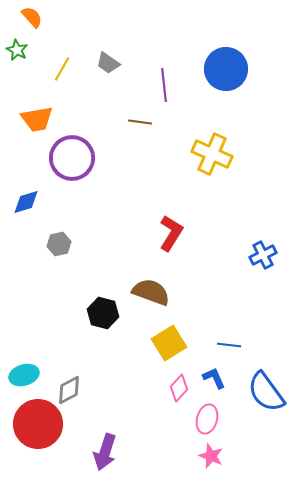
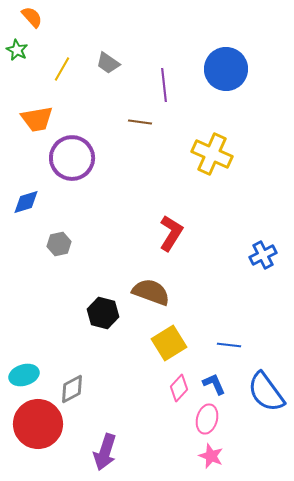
blue L-shape: moved 6 px down
gray diamond: moved 3 px right, 1 px up
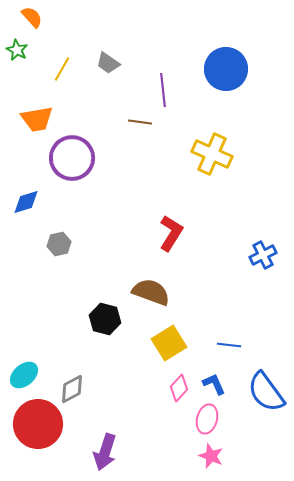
purple line: moved 1 px left, 5 px down
black hexagon: moved 2 px right, 6 px down
cyan ellipse: rotated 24 degrees counterclockwise
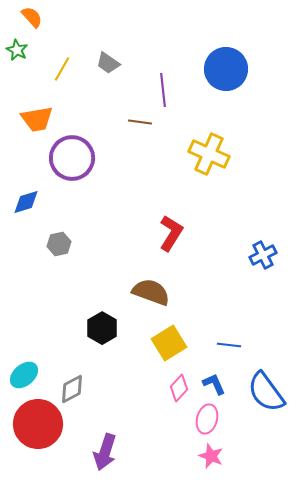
yellow cross: moved 3 px left
black hexagon: moved 3 px left, 9 px down; rotated 16 degrees clockwise
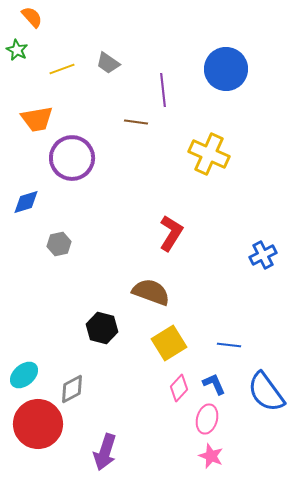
yellow line: rotated 40 degrees clockwise
brown line: moved 4 px left
black hexagon: rotated 16 degrees counterclockwise
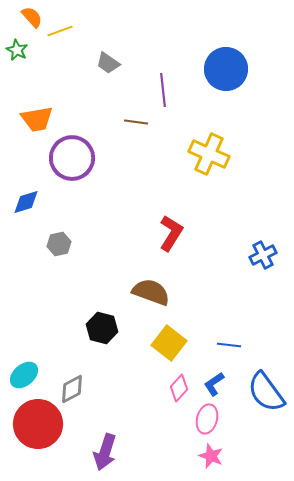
yellow line: moved 2 px left, 38 px up
yellow square: rotated 20 degrees counterclockwise
blue L-shape: rotated 100 degrees counterclockwise
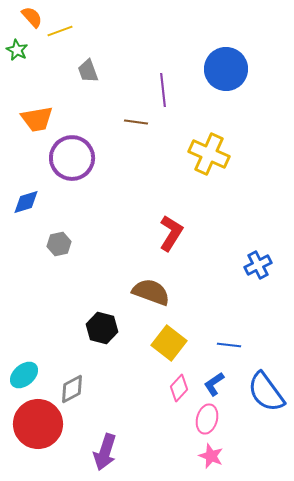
gray trapezoid: moved 20 px left, 8 px down; rotated 35 degrees clockwise
blue cross: moved 5 px left, 10 px down
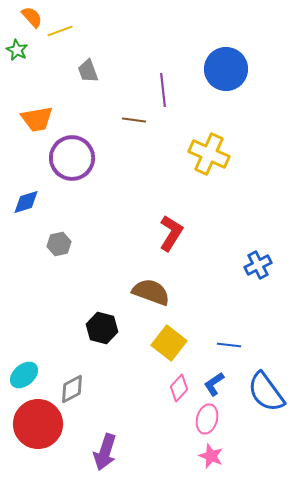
brown line: moved 2 px left, 2 px up
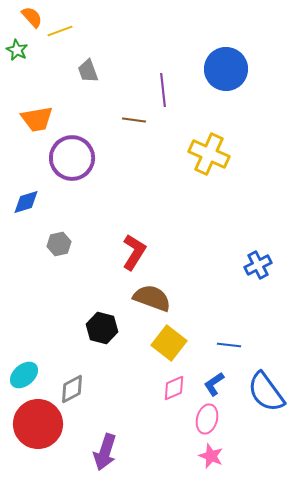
red L-shape: moved 37 px left, 19 px down
brown semicircle: moved 1 px right, 6 px down
pink diamond: moved 5 px left; rotated 24 degrees clockwise
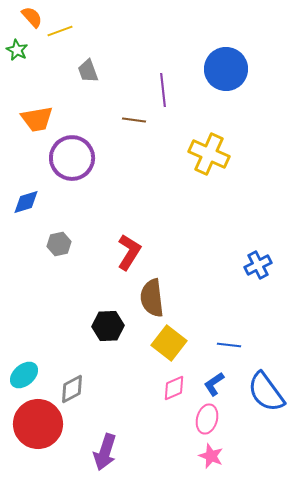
red L-shape: moved 5 px left
brown semicircle: rotated 117 degrees counterclockwise
black hexagon: moved 6 px right, 2 px up; rotated 16 degrees counterclockwise
